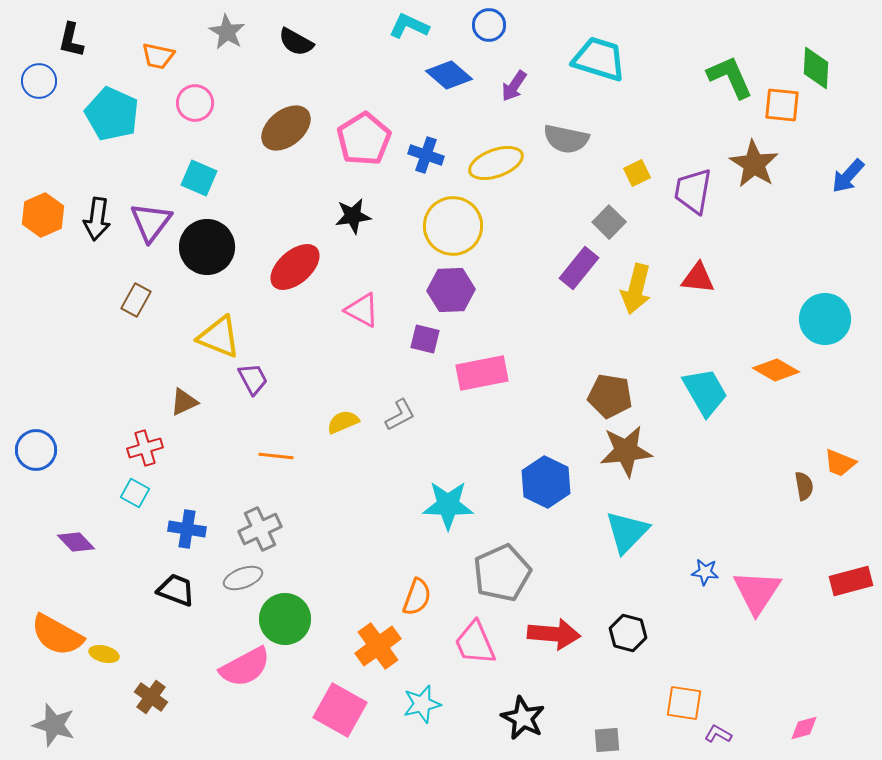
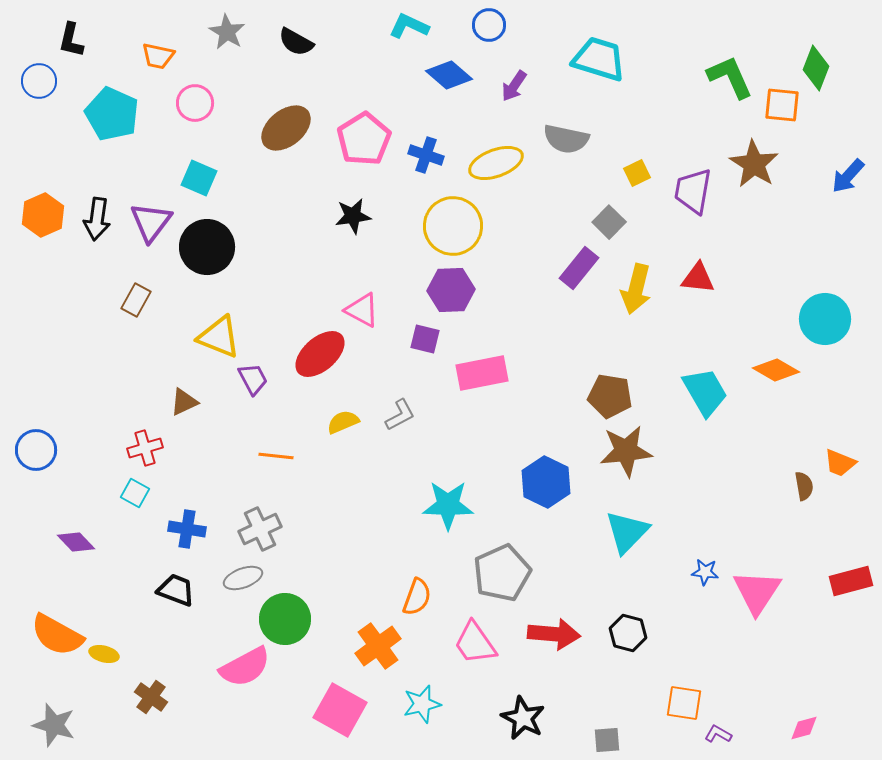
green diamond at (816, 68): rotated 18 degrees clockwise
red ellipse at (295, 267): moved 25 px right, 87 px down
pink trapezoid at (475, 643): rotated 12 degrees counterclockwise
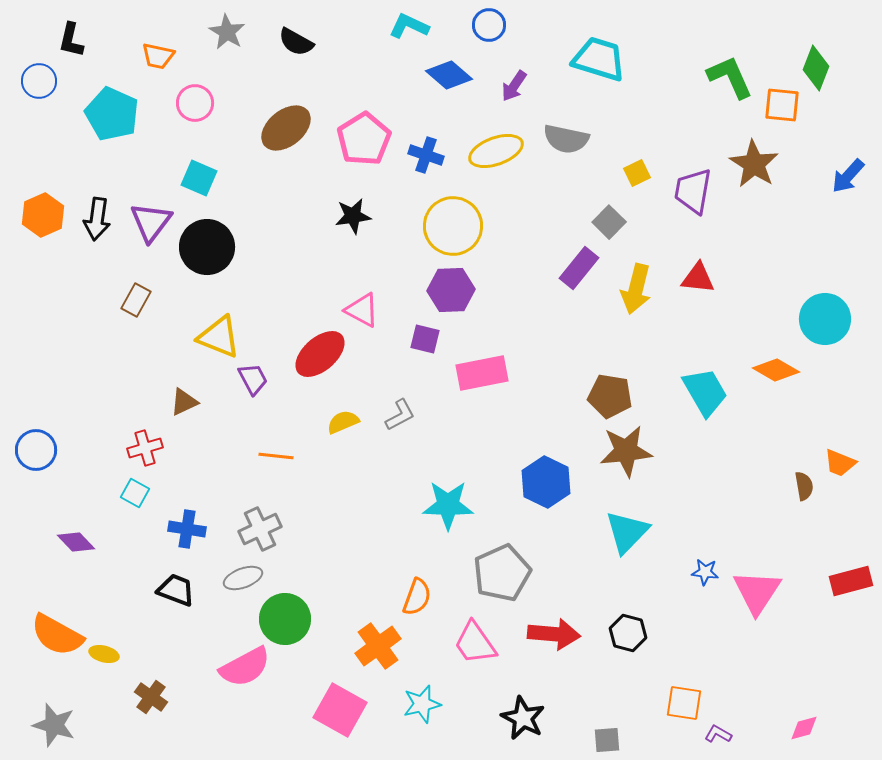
yellow ellipse at (496, 163): moved 12 px up
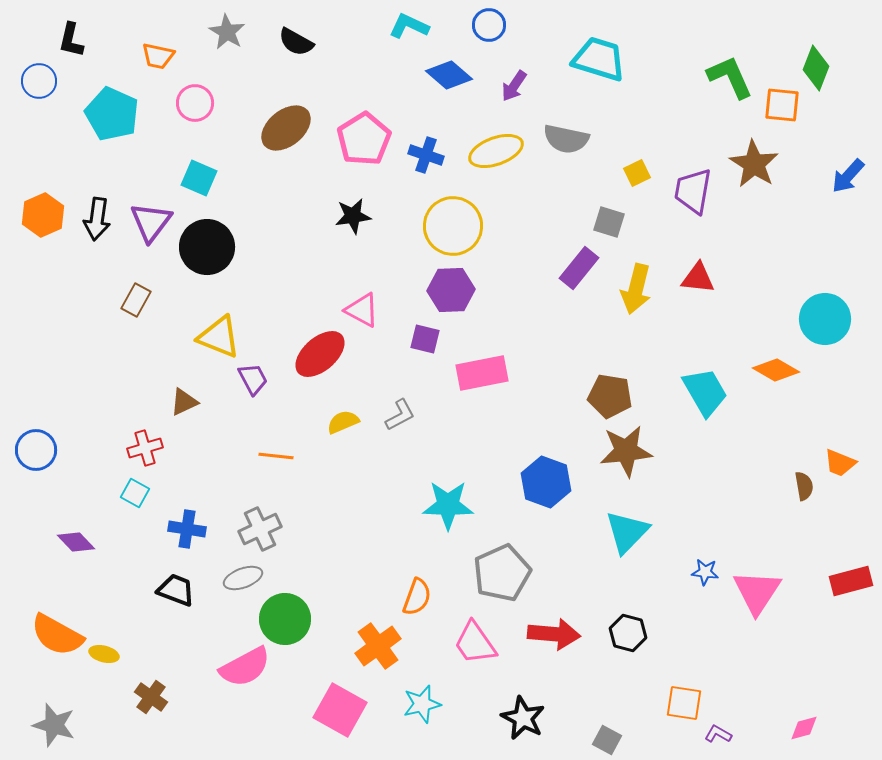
gray square at (609, 222): rotated 28 degrees counterclockwise
blue hexagon at (546, 482): rotated 6 degrees counterclockwise
gray square at (607, 740): rotated 32 degrees clockwise
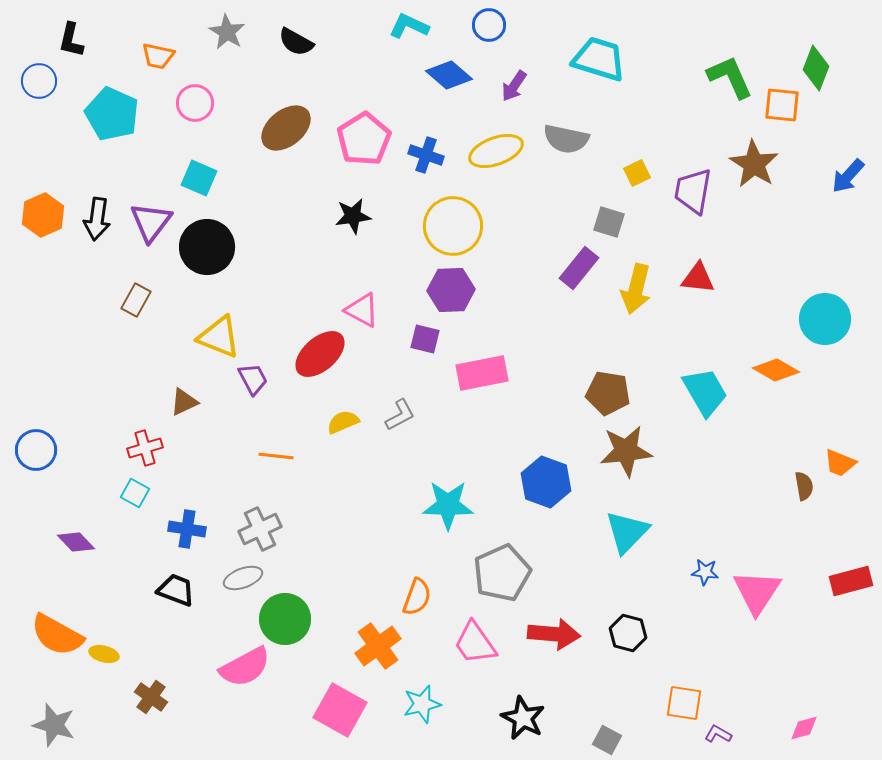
brown pentagon at (610, 396): moved 2 px left, 3 px up
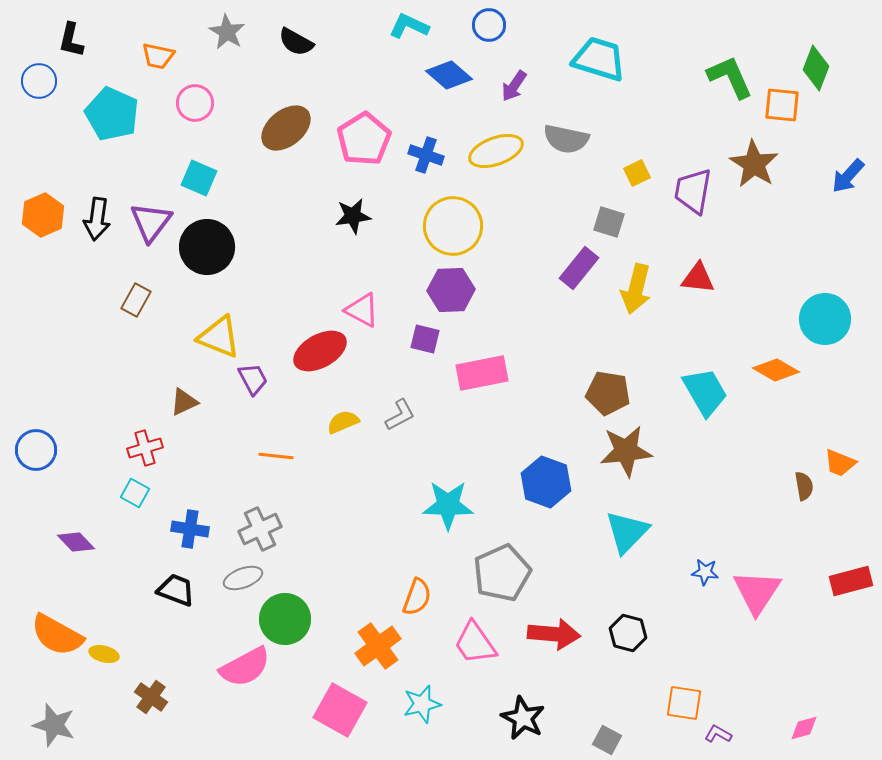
red ellipse at (320, 354): moved 3 px up; rotated 12 degrees clockwise
blue cross at (187, 529): moved 3 px right
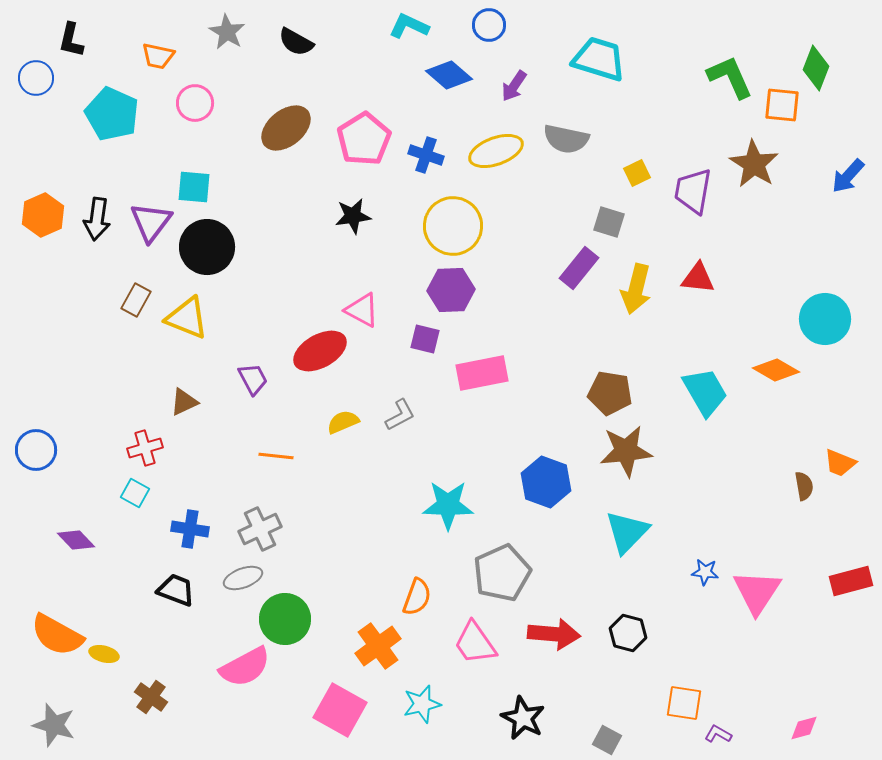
blue circle at (39, 81): moved 3 px left, 3 px up
cyan square at (199, 178): moved 5 px left, 9 px down; rotated 18 degrees counterclockwise
yellow triangle at (219, 337): moved 32 px left, 19 px up
brown pentagon at (608, 393): moved 2 px right
purple diamond at (76, 542): moved 2 px up
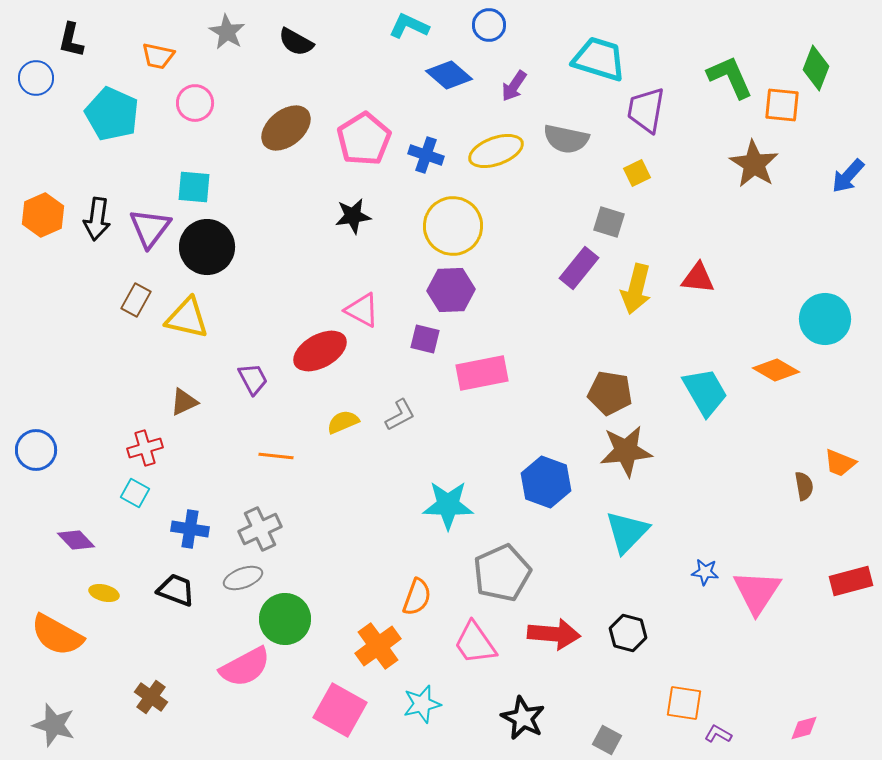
purple trapezoid at (693, 191): moved 47 px left, 81 px up
purple triangle at (151, 222): moved 1 px left, 6 px down
yellow triangle at (187, 318): rotated 9 degrees counterclockwise
yellow ellipse at (104, 654): moved 61 px up
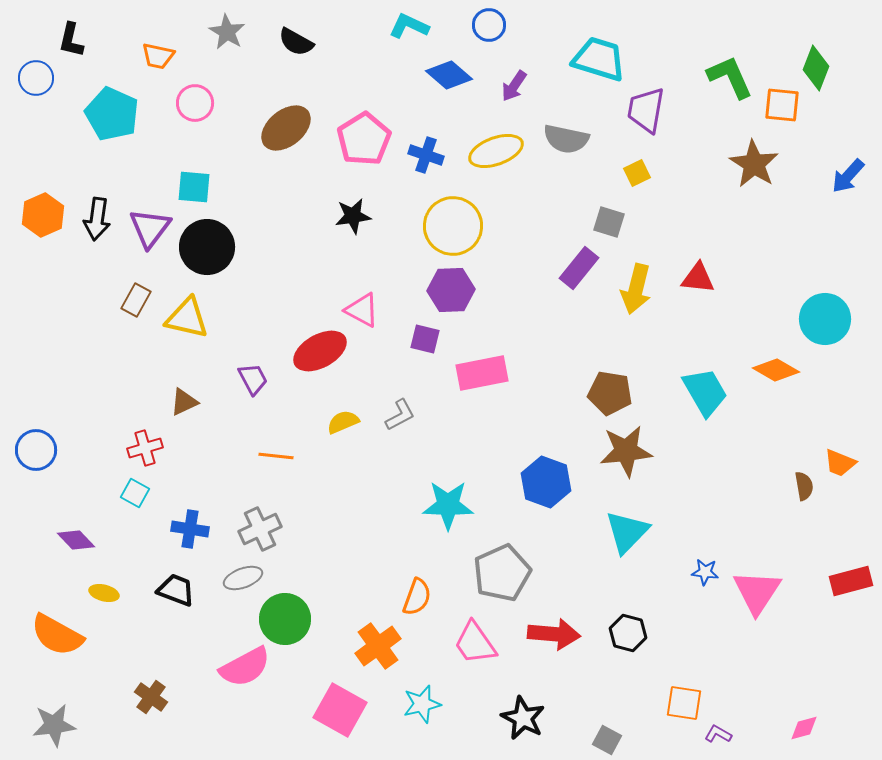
gray star at (54, 725): rotated 24 degrees counterclockwise
